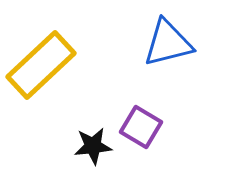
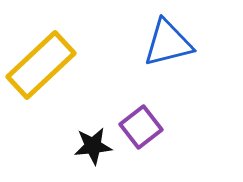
purple square: rotated 21 degrees clockwise
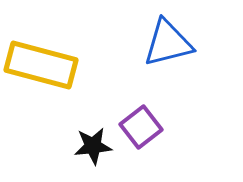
yellow rectangle: rotated 58 degrees clockwise
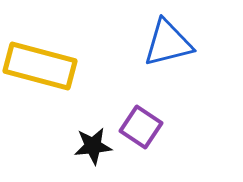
yellow rectangle: moved 1 px left, 1 px down
purple square: rotated 18 degrees counterclockwise
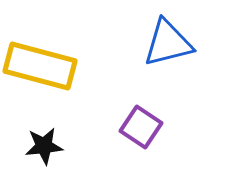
black star: moved 49 px left
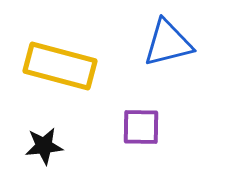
yellow rectangle: moved 20 px right
purple square: rotated 33 degrees counterclockwise
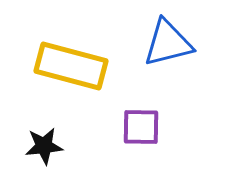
yellow rectangle: moved 11 px right
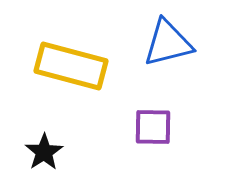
purple square: moved 12 px right
black star: moved 6 px down; rotated 27 degrees counterclockwise
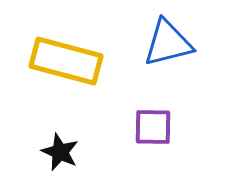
yellow rectangle: moved 5 px left, 5 px up
black star: moved 16 px right; rotated 15 degrees counterclockwise
